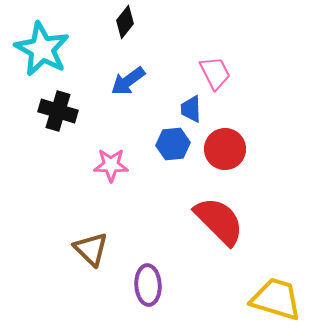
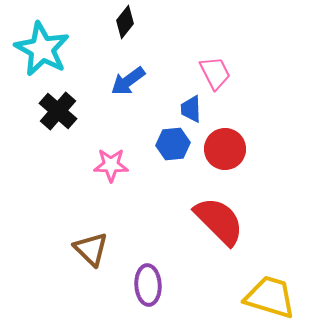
black cross: rotated 24 degrees clockwise
yellow trapezoid: moved 6 px left, 2 px up
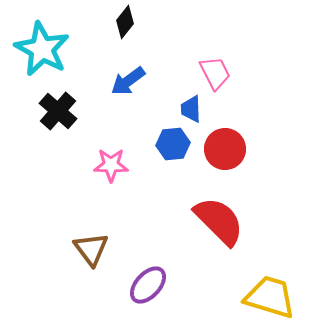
brown triangle: rotated 9 degrees clockwise
purple ellipse: rotated 45 degrees clockwise
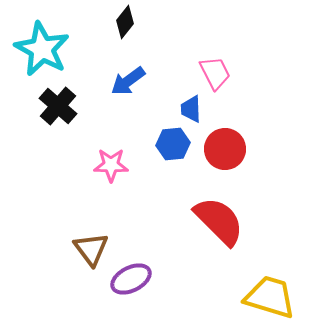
black cross: moved 5 px up
purple ellipse: moved 17 px left, 6 px up; rotated 21 degrees clockwise
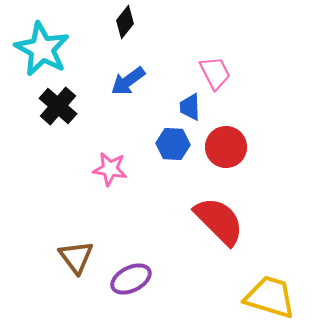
blue trapezoid: moved 1 px left, 2 px up
blue hexagon: rotated 8 degrees clockwise
red circle: moved 1 px right, 2 px up
pink star: moved 1 px left, 4 px down; rotated 8 degrees clockwise
brown triangle: moved 15 px left, 8 px down
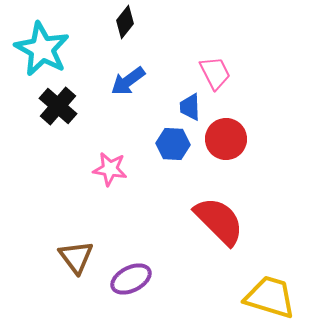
red circle: moved 8 px up
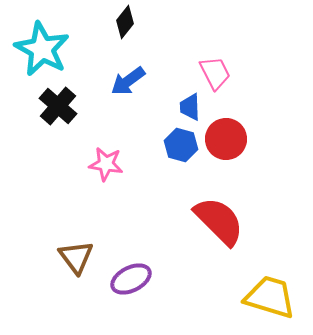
blue hexagon: moved 8 px right, 1 px down; rotated 12 degrees clockwise
pink star: moved 4 px left, 5 px up
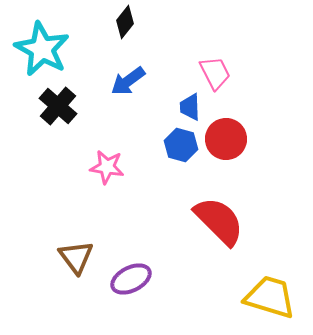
pink star: moved 1 px right, 3 px down
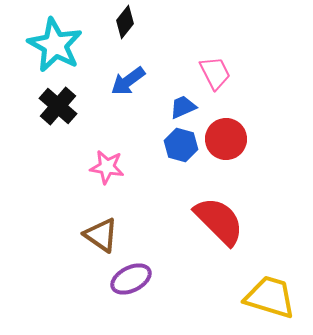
cyan star: moved 13 px right, 4 px up
blue trapezoid: moved 7 px left; rotated 68 degrees clockwise
brown triangle: moved 25 px right, 22 px up; rotated 18 degrees counterclockwise
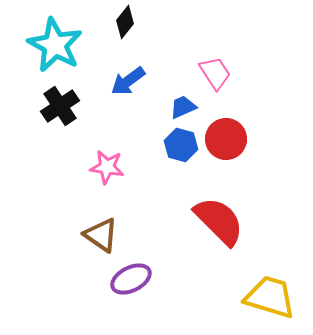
pink trapezoid: rotated 6 degrees counterclockwise
black cross: moved 2 px right; rotated 15 degrees clockwise
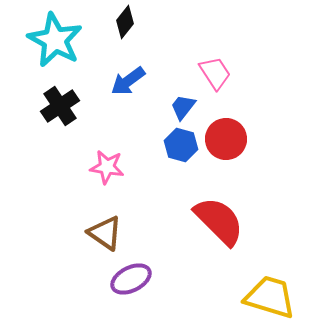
cyan star: moved 5 px up
blue trapezoid: rotated 28 degrees counterclockwise
brown triangle: moved 4 px right, 2 px up
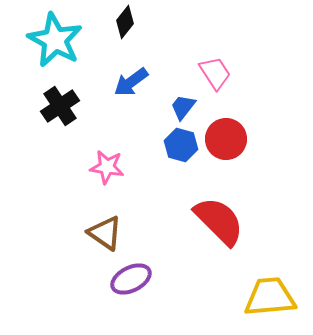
blue arrow: moved 3 px right, 1 px down
yellow trapezoid: rotated 22 degrees counterclockwise
